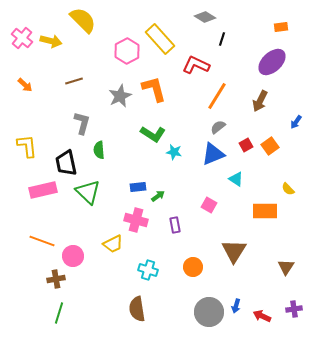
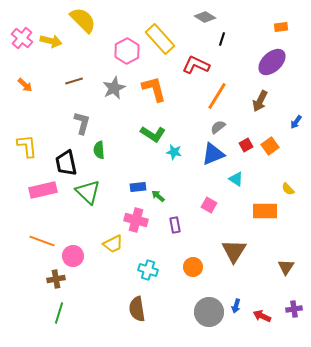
gray star at (120, 96): moved 6 px left, 8 px up
green arrow at (158, 196): rotated 104 degrees counterclockwise
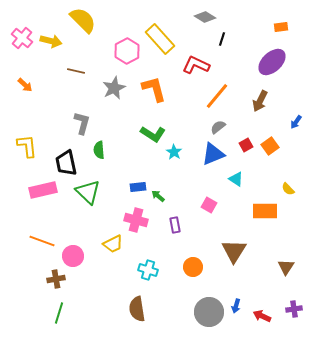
brown line at (74, 81): moved 2 px right, 10 px up; rotated 30 degrees clockwise
orange line at (217, 96): rotated 8 degrees clockwise
cyan star at (174, 152): rotated 21 degrees clockwise
